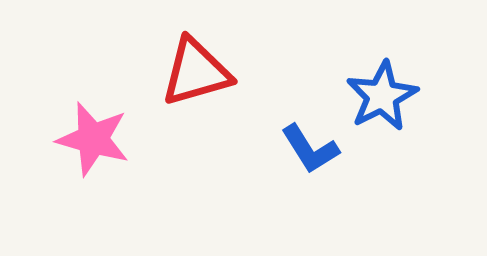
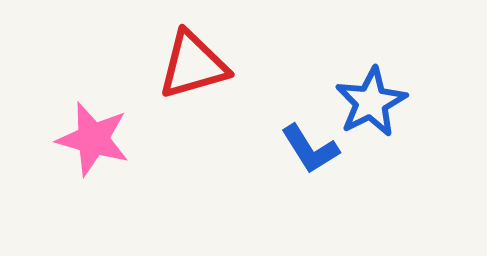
red triangle: moved 3 px left, 7 px up
blue star: moved 11 px left, 6 px down
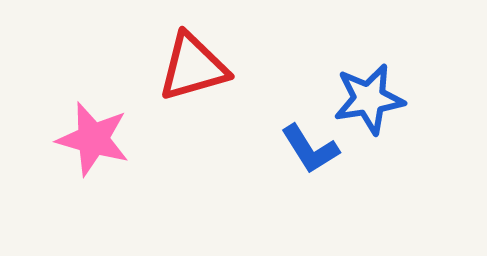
red triangle: moved 2 px down
blue star: moved 2 px left, 3 px up; rotated 18 degrees clockwise
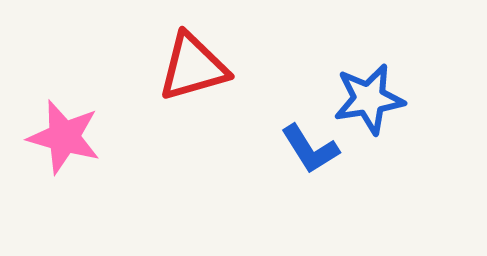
pink star: moved 29 px left, 2 px up
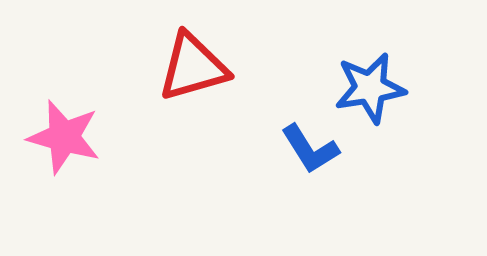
blue star: moved 1 px right, 11 px up
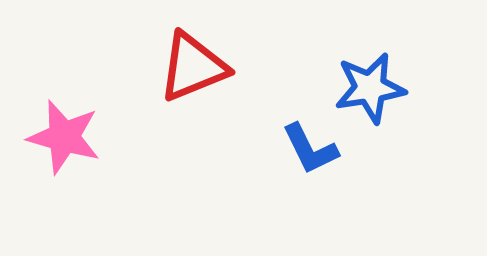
red triangle: rotated 6 degrees counterclockwise
blue L-shape: rotated 6 degrees clockwise
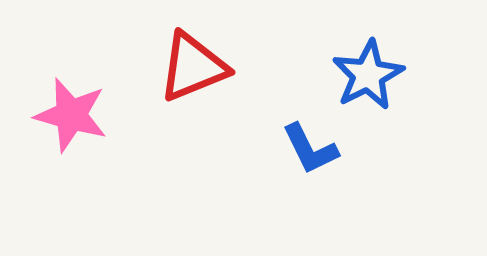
blue star: moved 2 px left, 13 px up; rotated 18 degrees counterclockwise
pink star: moved 7 px right, 22 px up
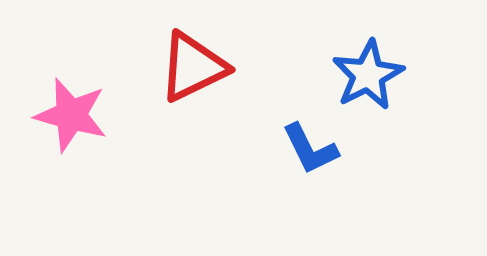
red triangle: rotated 4 degrees counterclockwise
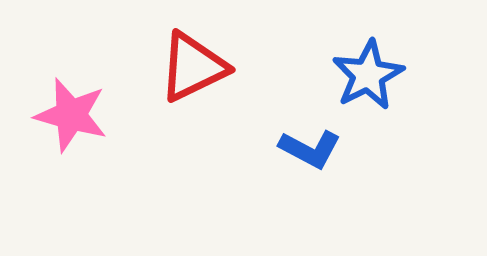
blue L-shape: rotated 36 degrees counterclockwise
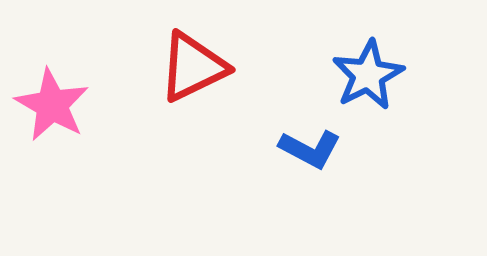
pink star: moved 19 px left, 10 px up; rotated 14 degrees clockwise
